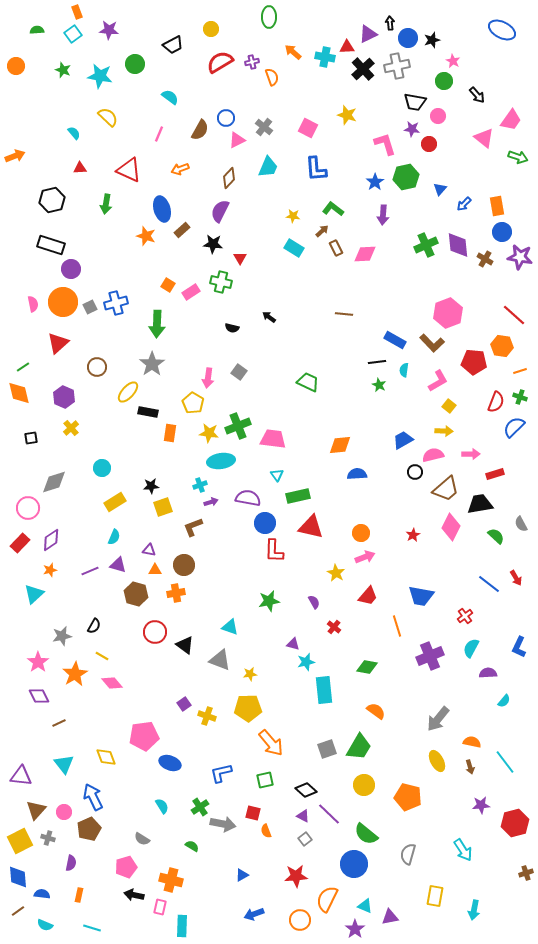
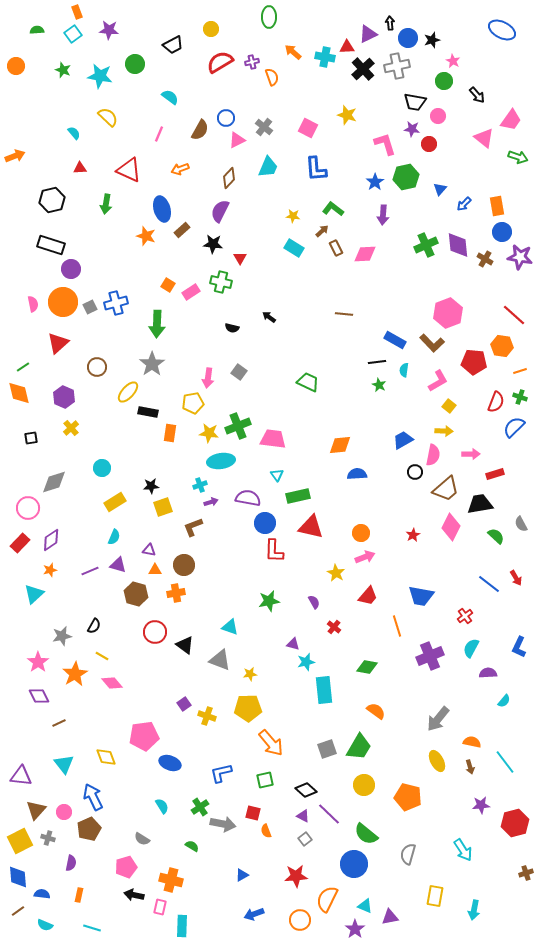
yellow pentagon at (193, 403): rotated 30 degrees clockwise
pink semicircle at (433, 455): rotated 115 degrees clockwise
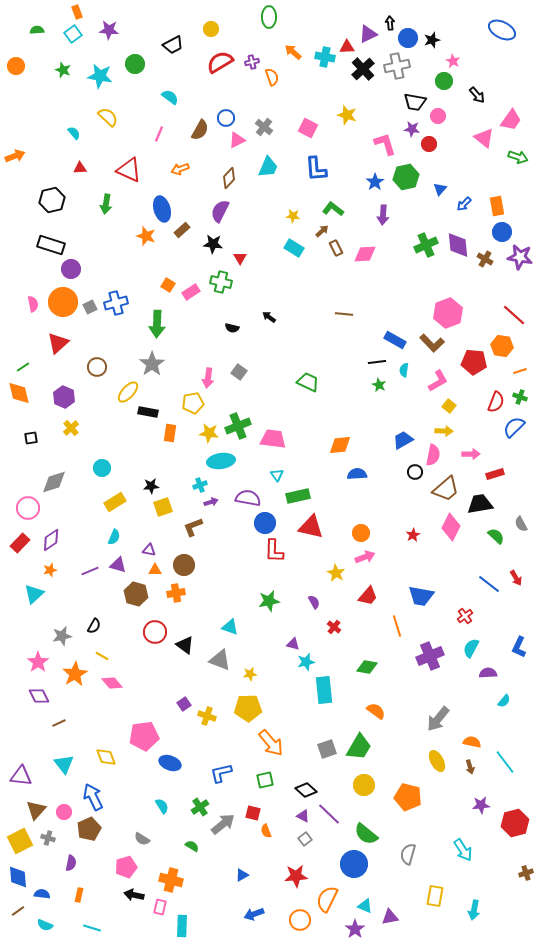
gray arrow at (223, 824): rotated 50 degrees counterclockwise
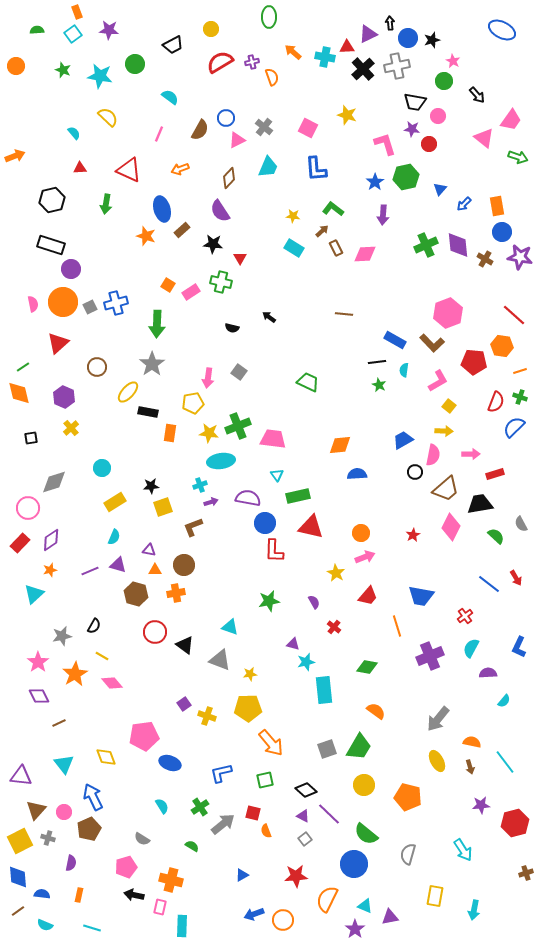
purple semicircle at (220, 211): rotated 60 degrees counterclockwise
orange circle at (300, 920): moved 17 px left
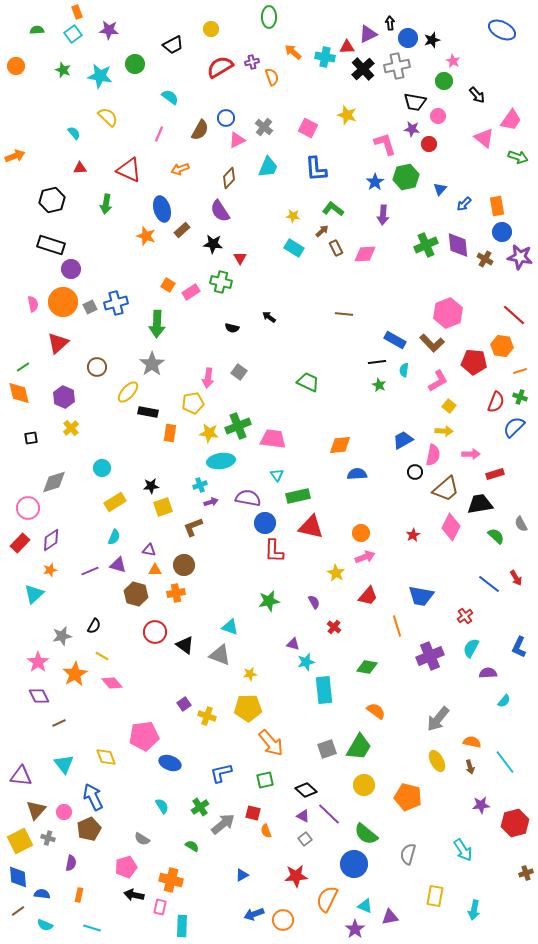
red semicircle at (220, 62): moved 5 px down
gray triangle at (220, 660): moved 5 px up
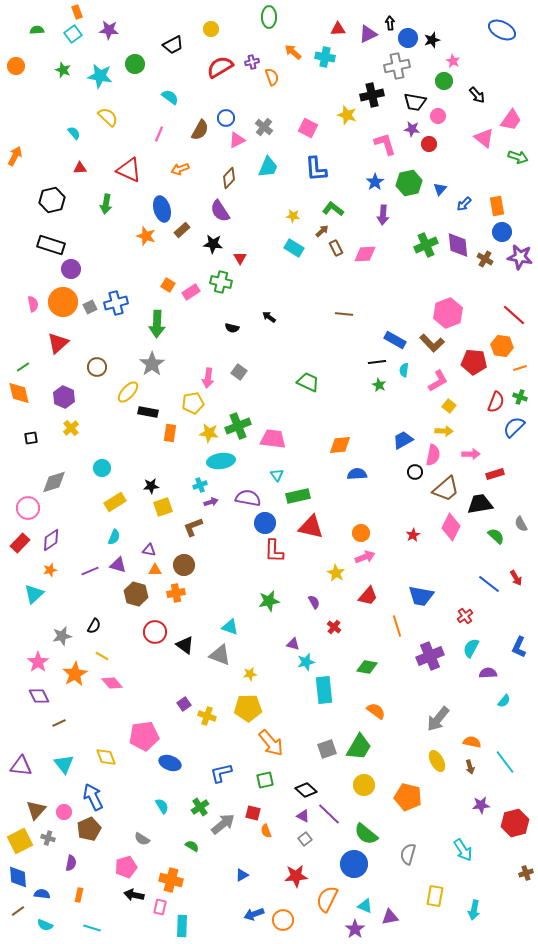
red triangle at (347, 47): moved 9 px left, 18 px up
black cross at (363, 69): moved 9 px right, 26 px down; rotated 30 degrees clockwise
orange arrow at (15, 156): rotated 42 degrees counterclockwise
green hexagon at (406, 177): moved 3 px right, 6 px down
orange line at (520, 371): moved 3 px up
purple triangle at (21, 776): moved 10 px up
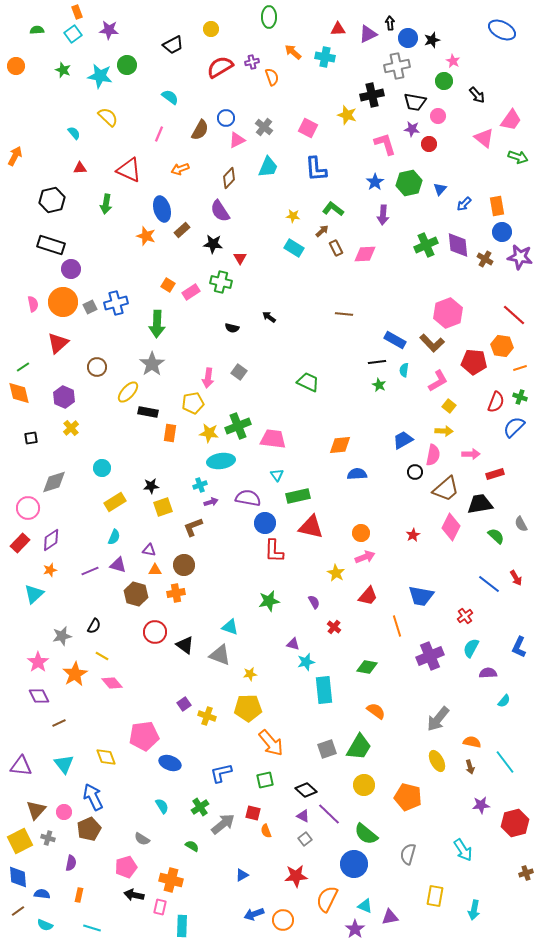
green circle at (135, 64): moved 8 px left, 1 px down
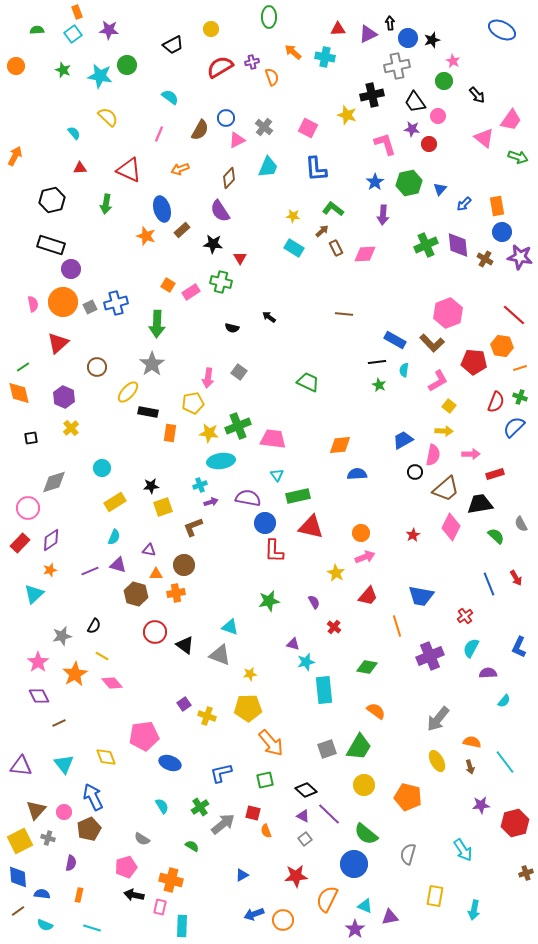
black trapezoid at (415, 102): rotated 45 degrees clockwise
orange triangle at (155, 570): moved 1 px right, 4 px down
blue line at (489, 584): rotated 30 degrees clockwise
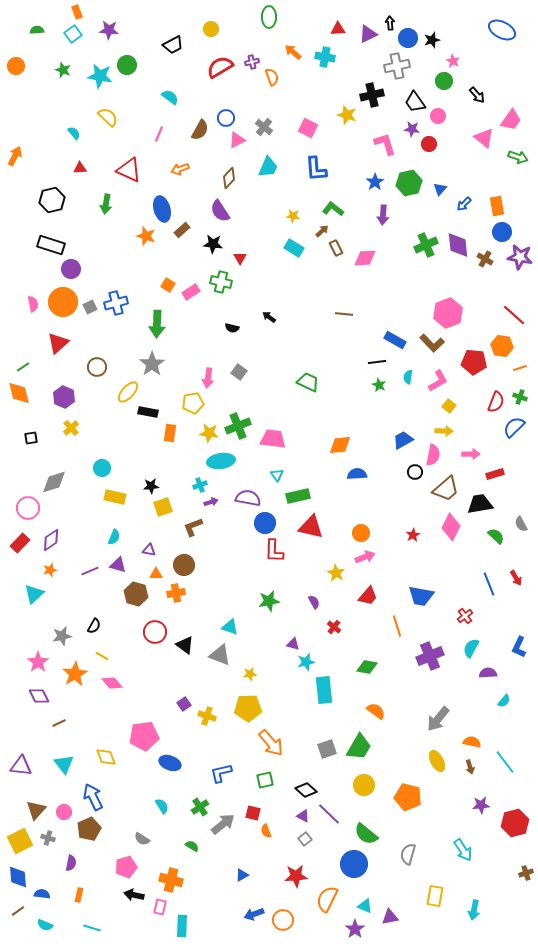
pink diamond at (365, 254): moved 4 px down
cyan semicircle at (404, 370): moved 4 px right, 7 px down
yellow rectangle at (115, 502): moved 5 px up; rotated 45 degrees clockwise
